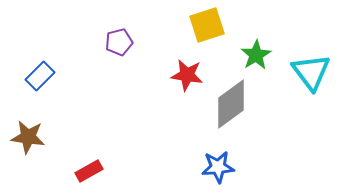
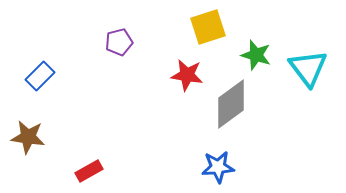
yellow square: moved 1 px right, 2 px down
green star: rotated 24 degrees counterclockwise
cyan triangle: moved 3 px left, 4 px up
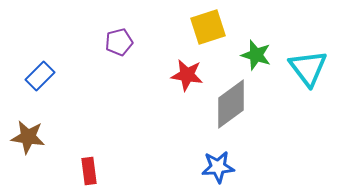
red rectangle: rotated 68 degrees counterclockwise
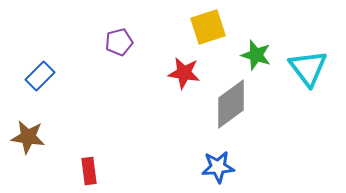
red star: moved 3 px left, 2 px up
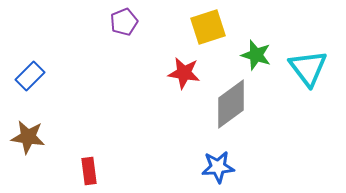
purple pentagon: moved 5 px right, 20 px up; rotated 8 degrees counterclockwise
blue rectangle: moved 10 px left
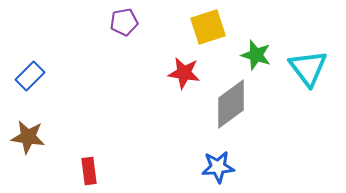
purple pentagon: rotated 12 degrees clockwise
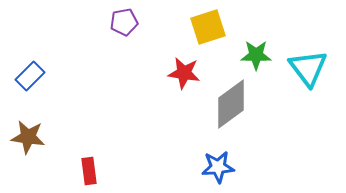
green star: rotated 16 degrees counterclockwise
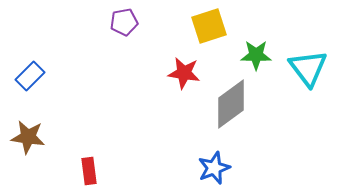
yellow square: moved 1 px right, 1 px up
blue star: moved 4 px left, 1 px down; rotated 16 degrees counterclockwise
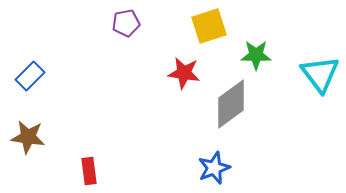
purple pentagon: moved 2 px right, 1 px down
cyan triangle: moved 12 px right, 6 px down
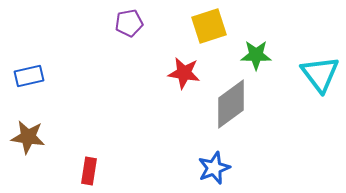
purple pentagon: moved 3 px right
blue rectangle: moved 1 px left; rotated 32 degrees clockwise
red rectangle: rotated 16 degrees clockwise
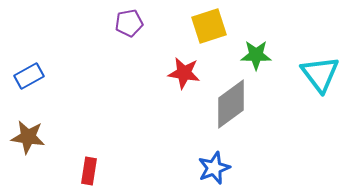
blue rectangle: rotated 16 degrees counterclockwise
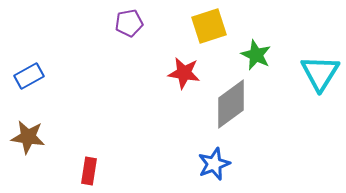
green star: rotated 24 degrees clockwise
cyan triangle: moved 1 px up; rotated 9 degrees clockwise
blue star: moved 4 px up
